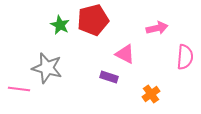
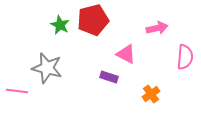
pink triangle: moved 1 px right
pink line: moved 2 px left, 2 px down
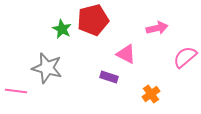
green star: moved 2 px right, 4 px down
pink semicircle: rotated 135 degrees counterclockwise
pink line: moved 1 px left
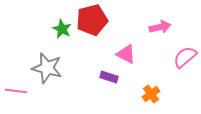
red pentagon: moved 1 px left
pink arrow: moved 3 px right, 1 px up
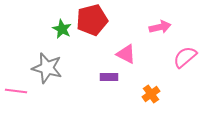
purple rectangle: rotated 18 degrees counterclockwise
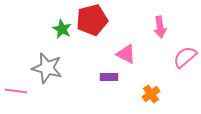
pink arrow: rotated 95 degrees clockwise
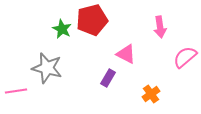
purple rectangle: moved 1 px left, 1 px down; rotated 60 degrees counterclockwise
pink line: rotated 15 degrees counterclockwise
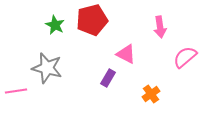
green star: moved 7 px left, 4 px up
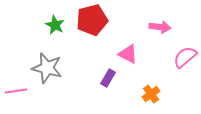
pink arrow: rotated 75 degrees counterclockwise
pink triangle: moved 2 px right
